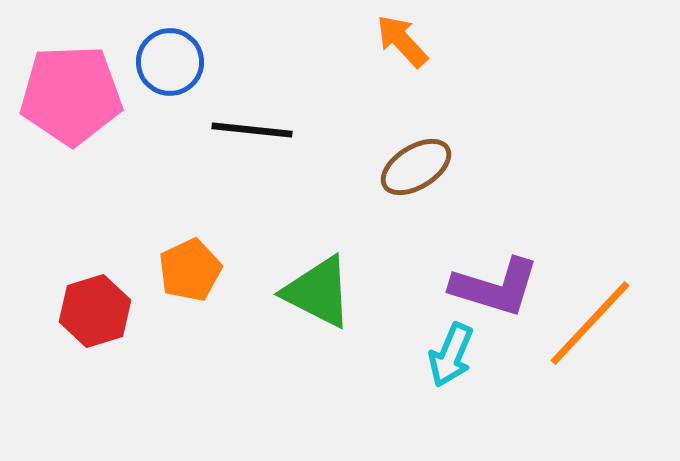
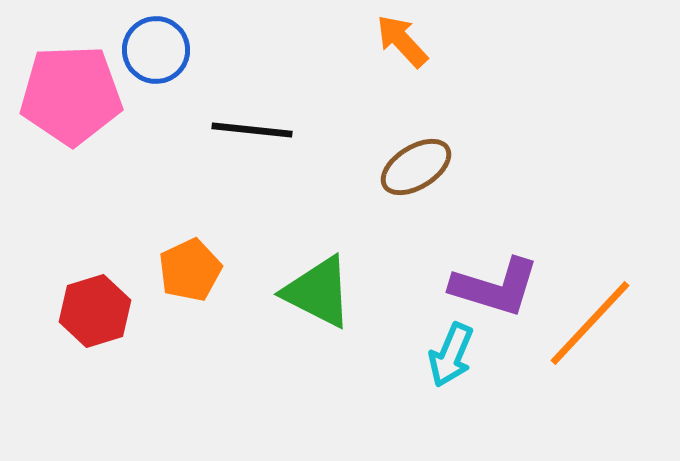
blue circle: moved 14 px left, 12 px up
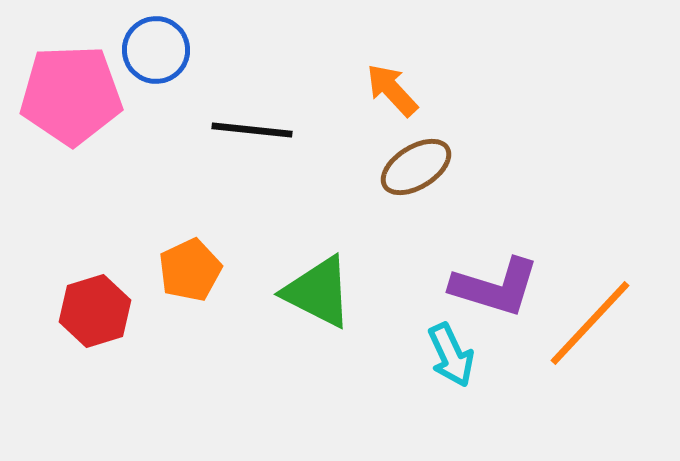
orange arrow: moved 10 px left, 49 px down
cyan arrow: rotated 48 degrees counterclockwise
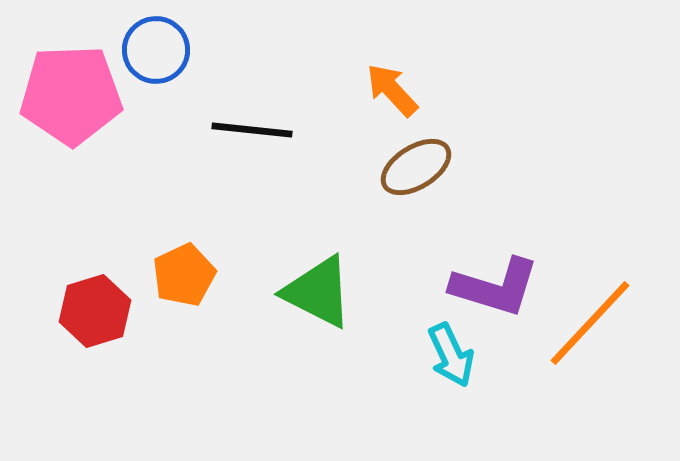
orange pentagon: moved 6 px left, 5 px down
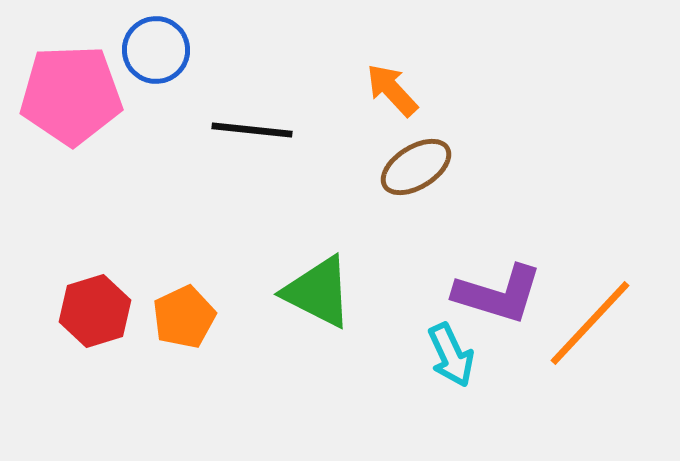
orange pentagon: moved 42 px down
purple L-shape: moved 3 px right, 7 px down
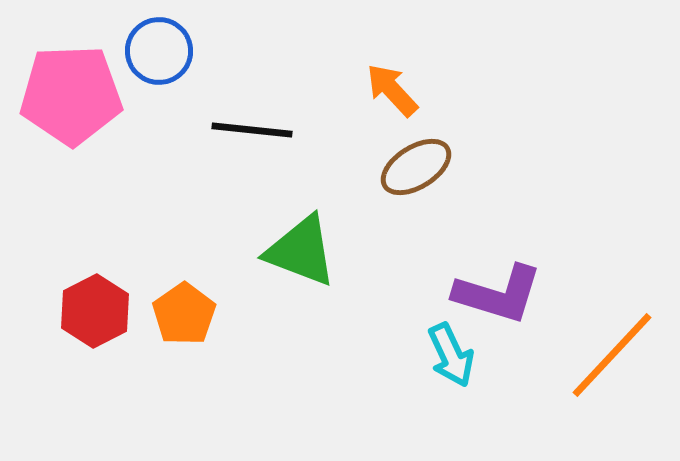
blue circle: moved 3 px right, 1 px down
green triangle: moved 17 px left, 41 px up; rotated 6 degrees counterclockwise
red hexagon: rotated 10 degrees counterclockwise
orange pentagon: moved 3 px up; rotated 10 degrees counterclockwise
orange line: moved 22 px right, 32 px down
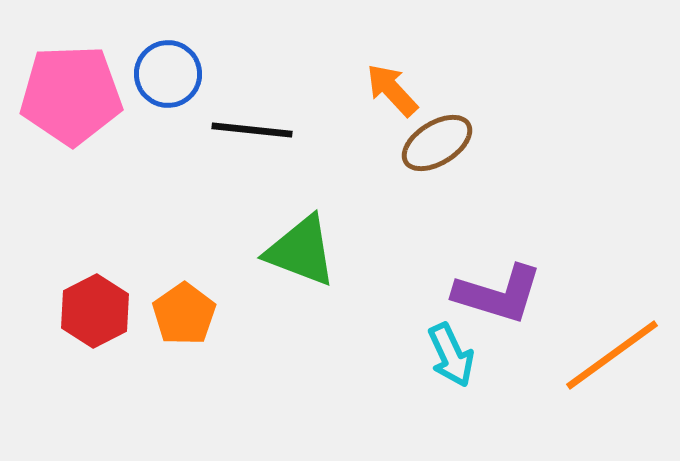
blue circle: moved 9 px right, 23 px down
brown ellipse: moved 21 px right, 24 px up
orange line: rotated 11 degrees clockwise
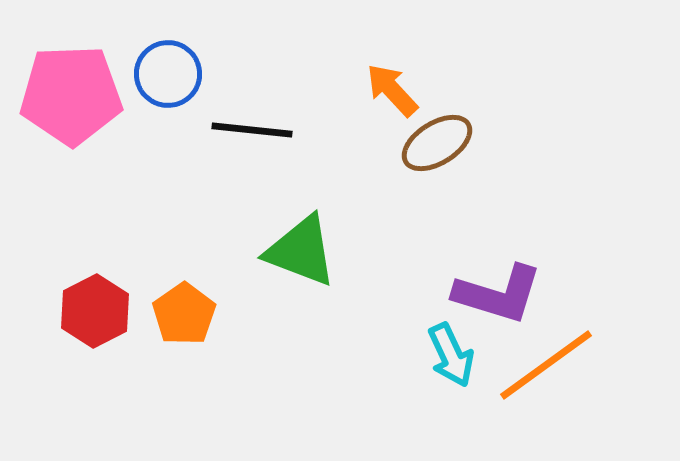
orange line: moved 66 px left, 10 px down
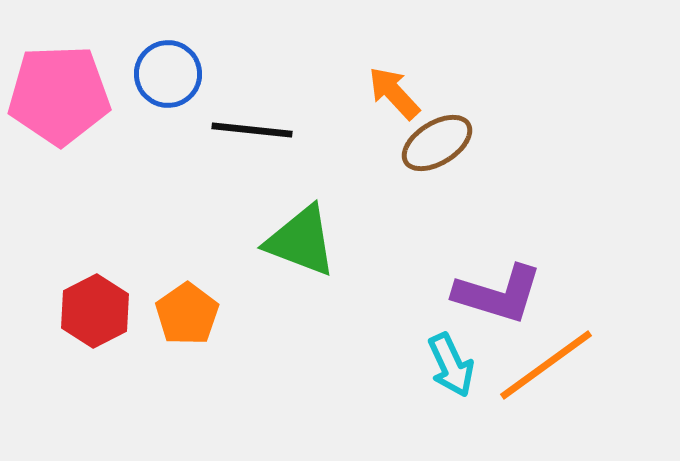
orange arrow: moved 2 px right, 3 px down
pink pentagon: moved 12 px left
green triangle: moved 10 px up
orange pentagon: moved 3 px right
cyan arrow: moved 10 px down
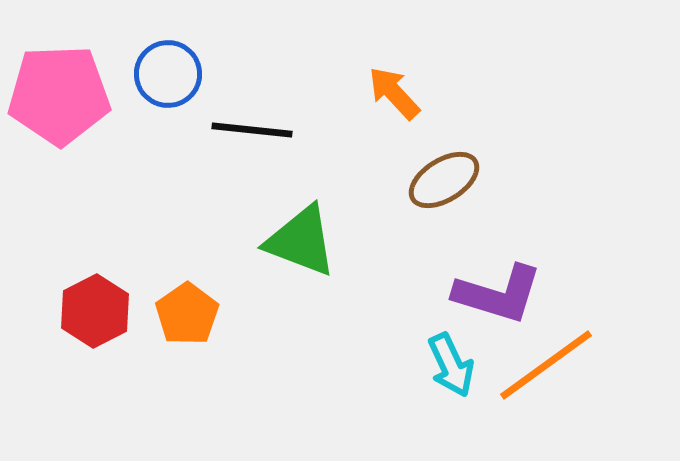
brown ellipse: moved 7 px right, 37 px down
